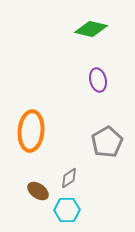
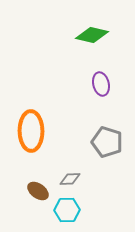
green diamond: moved 1 px right, 6 px down
purple ellipse: moved 3 px right, 4 px down
orange ellipse: rotated 6 degrees counterclockwise
gray pentagon: rotated 24 degrees counterclockwise
gray diamond: moved 1 px right, 1 px down; rotated 30 degrees clockwise
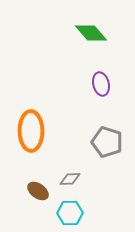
green diamond: moved 1 px left, 2 px up; rotated 36 degrees clockwise
cyan hexagon: moved 3 px right, 3 px down
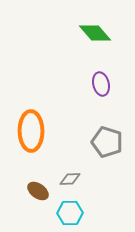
green diamond: moved 4 px right
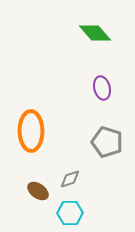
purple ellipse: moved 1 px right, 4 px down
gray diamond: rotated 15 degrees counterclockwise
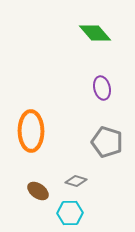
gray diamond: moved 6 px right, 2 px down; rotated 35 degrees clockwise
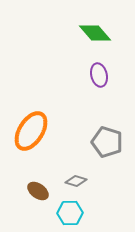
purple ellipse: moved 3 px left, 13 px up
orange ellipse: rotated 33 degrees clockwise
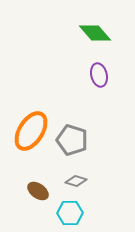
gray pentagon: moved 35 px left, 2 px up
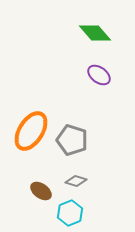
purple ellipse: rotated 40 degrees counterclockwise
brown ellipse: moved 3 px right
cyan hexagon: rotated 20 degrees counterclockwise
